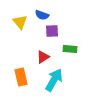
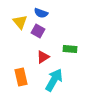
blue semicircle: moved 1 px left, 2 px up
purple square: moved 14 px left; rotated 32 degrees clockwise
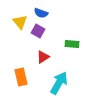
green rectangle: moved 2 px right, 5 px up
cyan arrow: moved 5 px right, 3 px down
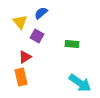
blue semicircle: rotated 120 degrees clockwise
purple square: moved 1 px left, 5 px down
red triangle: moved 18 px left
cyan arrow: moved 21 px right; rotated 95 degrees clockwise
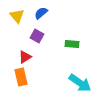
yellow triangle: moved 3 px left, 6 px up
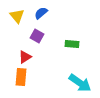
orange rectangle: rotated 18 degrees clockwise
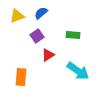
yellow triangle: rotated 49 degrees clockwise
purple square: rotated 24 degrees clockwise
green rectangle: moved 1 px right, 9 px up
red triangle: moved 23 px right, 2 px up
cyan arrow: moved 2 px left, 12 px up
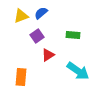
yellow triangle: moved 4 px right
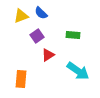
blue semicircle: rotated 96 degrees counterclockwise
orange rectangle: moved 2 px down
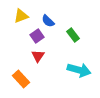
blue semicircle: moved 7 px right, 8 px down
green rectangle: rotated 48 degrees clockwise
red triangle: moved 10 px left, 1 px down; rotated 24 degrees counterclockwise
cyan arrow: moved 1 px right, 1 px up; rotated 20 degrees counterclockwise
orange rectangle: rotated 48 degrees counterclockwise
